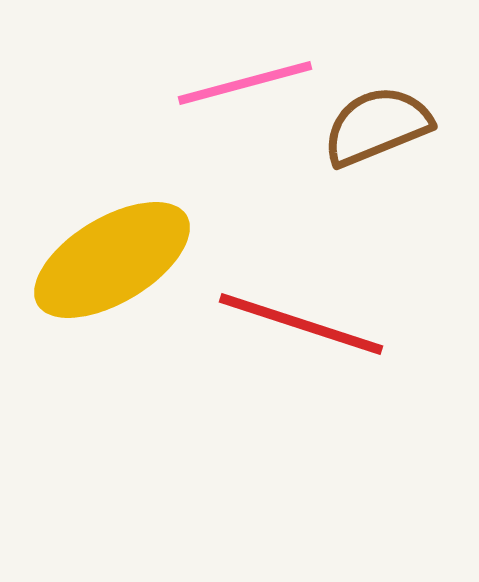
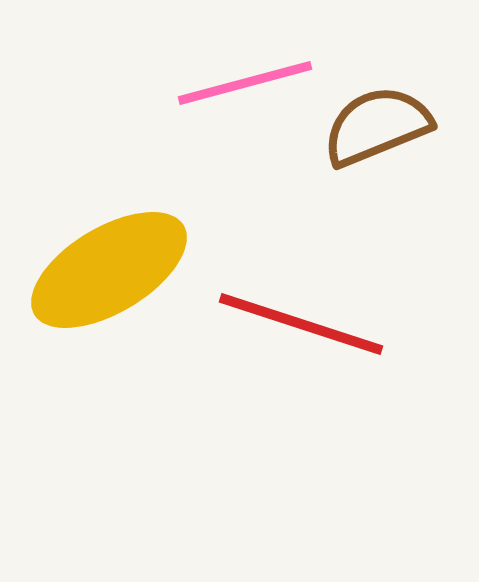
yellow ellipse: moved 3 px left, 10 px down
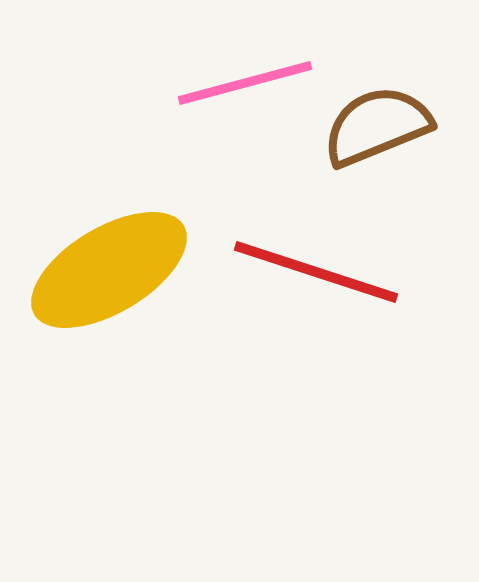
red line: moved 15 px right, 52 px up
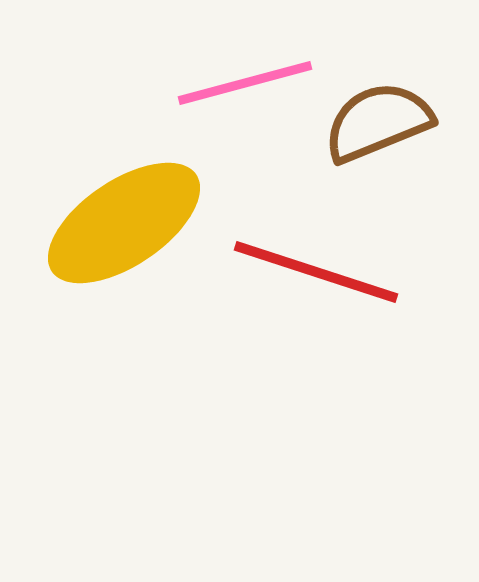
brown semicircle: moved 1 px right, 4 px up
yellow ellipse: moved 15 px right, 47 px up; rotated 3 degrees counterclockwise
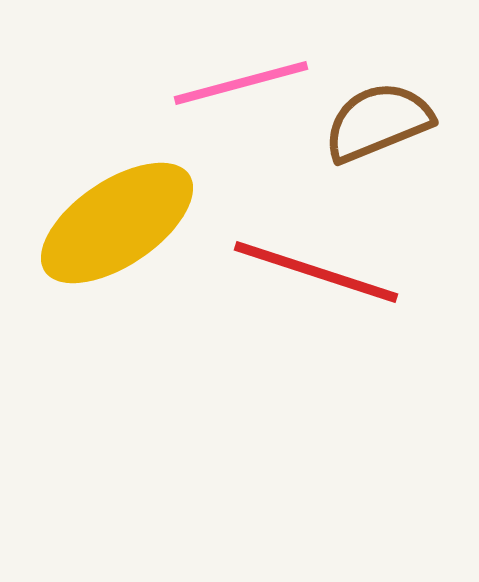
pink line: moved 4 px left
yellow ellipse: moved 7 px left
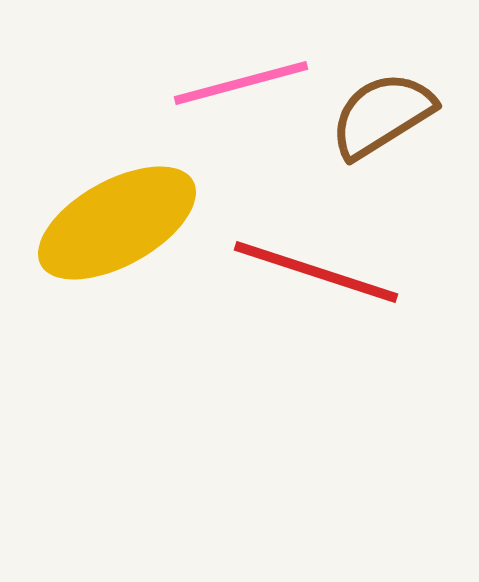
brown semicircle: moved 4 px right, 7 px up; rotated 10 degrees counterclockwise
yellow ellipse: rotated 5 degrees clockwise
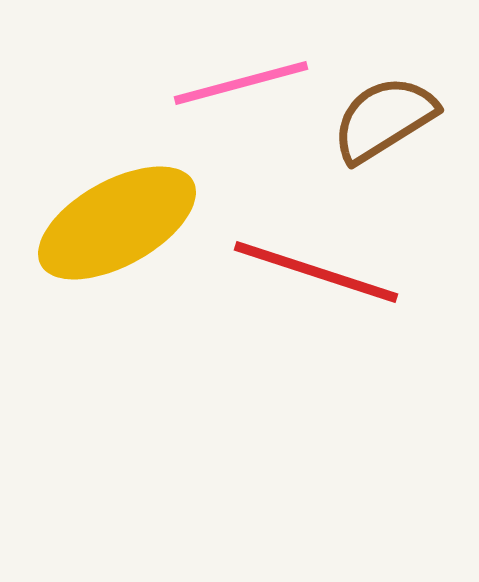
brown semicircle: moved 2 px right, 4 px down
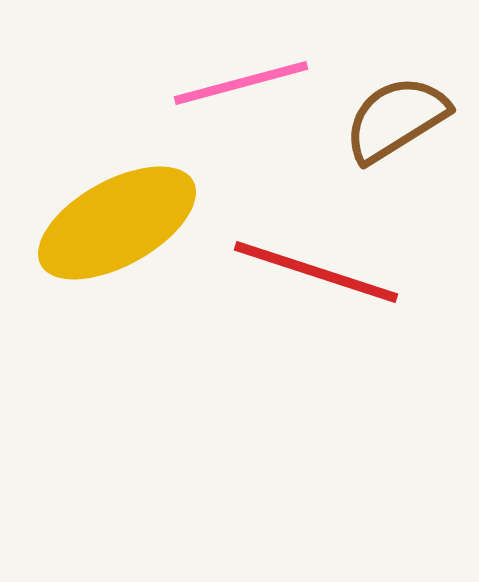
brown semicircle: moved 12 px right
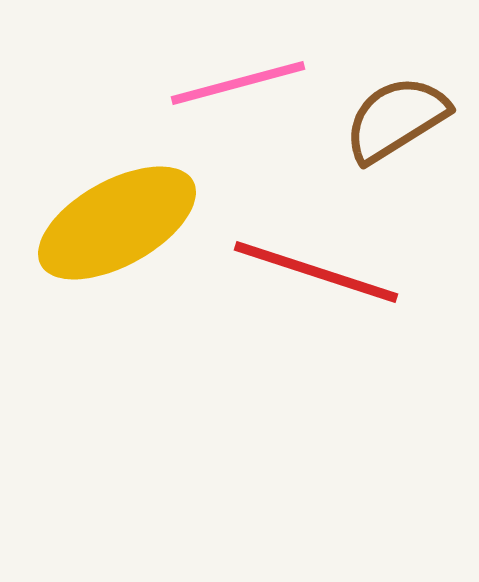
pink line: moved 3 px left
